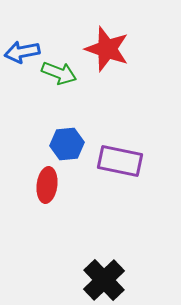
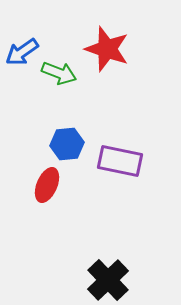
blue arrow: rotated 24 degrees counterclockwise
red ellipse: rotated 16 degrees clockwise
black cross: moved 4 px right
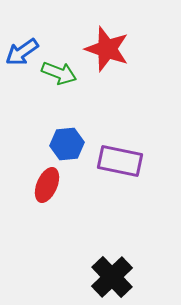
black cross: moved 4 px right, 3 px up
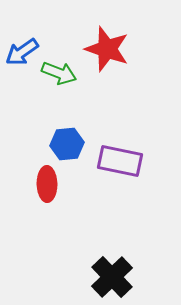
red ellipse: moved 1 px up; rotated 24 degrees counterclockwise
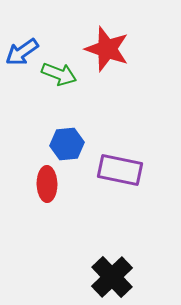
green arrow: moved 1 px down
purple rectangle: moved 9 px down
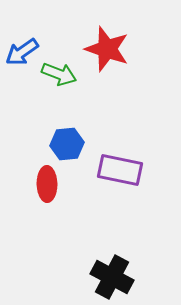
black cross: rotated 18 degrees counterclockwise
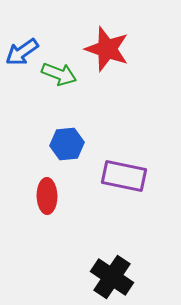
purple rectangle: moved 4 px right, 6 px down
red ellipse: moved 12 px down
black cross: rotated 6 degrees clockwise
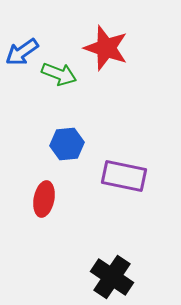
red star: moved 1 px left, 1 px up
red ellipse: moved 3 px left, 3 px down; rotated 12 degrees clockwise
